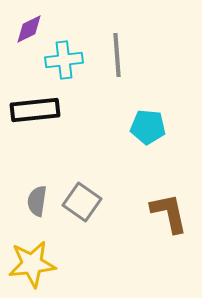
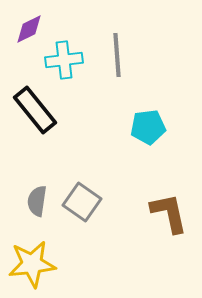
black rectangle: rotated 57 degrees clockwise
cyan pentagon: rotated 12 degrees counterclockwise
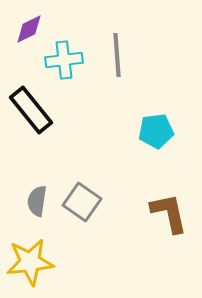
black rectangle: moved 4 px left
cyan pentagon: moved 8 px right, 4 px down
yellow star: moved 2 px left, 2 px up
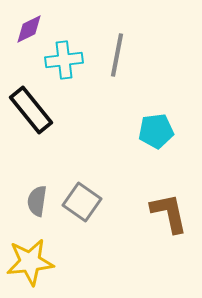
gray line: rotated 15 degrees clockwise
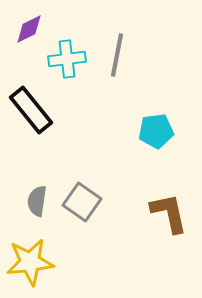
cyan cross: moved 3 px right, 1 px up
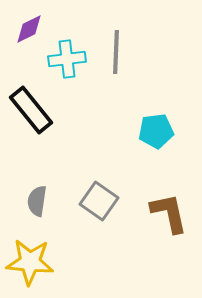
gray line: moved 1 px left, 3 px up; rotated 9 degrees counterclockwise
gray square: moved 17 px right, 1 px up
yellow star: rotated 12 degrees clockwise
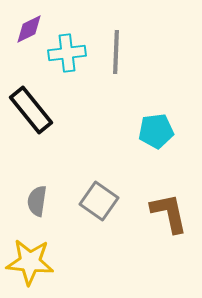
cyan cross: moved 6 px up
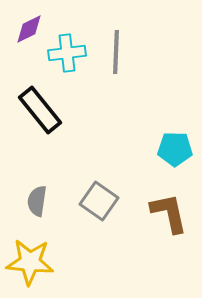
black rectangle: moved 9 px right
cyan pentagon: moved 19 px right, 18 px down; rotated 8 degrees clockwise
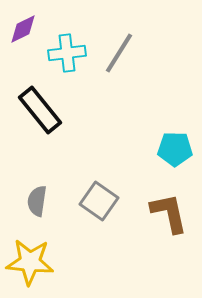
purple diamond: moved 6 px left
gray line: moved 3 px right, 1 px down; rotated 30 degrees clockwise
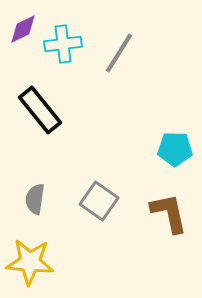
cyan cross: moved 4 px left, 9 px up
gray semicircle: moved 2 px left, 2 px up
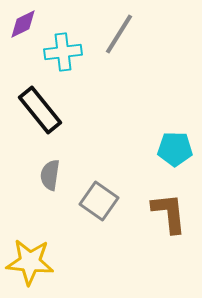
purple diamond: moved 5 px up
cyan cross: moved 8 px down
gray line: moved 19 px up
gray semicircle: moved 15 px right, 24 px up
brown L-shape: rotated 6 degrees clockwise
